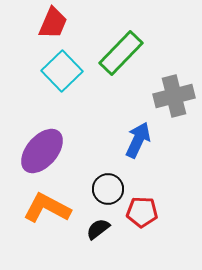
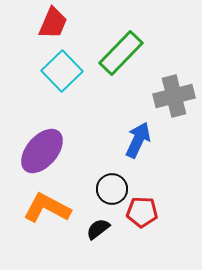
black circle: moved 4 px right
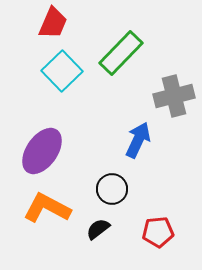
purple ellipse: rotated 6 degrees counterclockwise
red pentagon: moved 16 px right, 20 px down; rotated 8 degrees counterclockwise
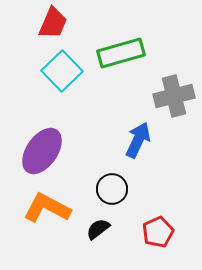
green rectangle: rotated 30 degrees clockwise
red pentagon: rotated 20 degrees counterclockwise
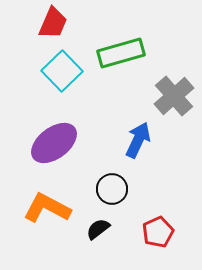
gray cross: rotated 27 degrees counterclockwise
purple ellipse: moved 12 px right, 8 px up; rotated 18 degrees clockwise
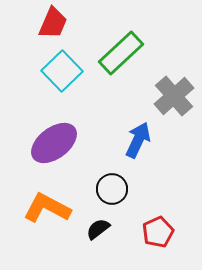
green rectangle: rotated 27 degrees counterclockwise
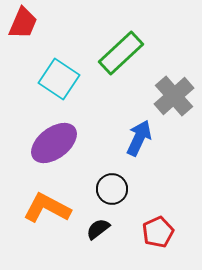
red trapezoid: moved 30 px left
cyan square: moved 3 px left, 8 px down; rotated 12 degrees counterclockwise
blue arrow: moved 1 px right, 2 px up
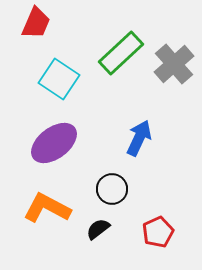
red trapezoid: moved 13 px right
gray cross: moved 32 px up
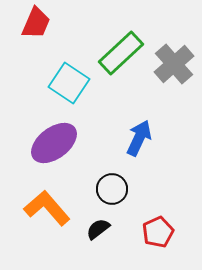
cyan square: moved 10 px right, 4 px down
orange L-shape: rotated 21 degrees clockwise
